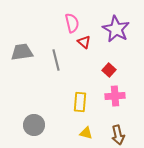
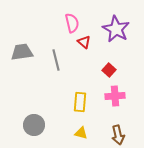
yellow triangle: moved 5 px left
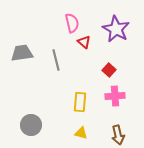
gray trapezoid: moved 1 px down
gray circle: moved 3 px left
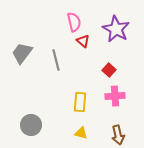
pink semicircle: moved 2 px right, 1 px up
red triangle: moved 1 px left, 1 px up
gray trapezoid: rotated 45 degrees counterclockwise
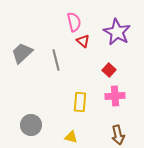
purple star: moved 1 px right, 3 px down
gray trapezoid: rotated 10 degrees clockwise
yellow triangle: moved 10 px left, 4 px down
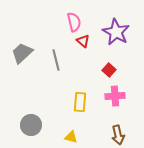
purple star: moved 1 px left
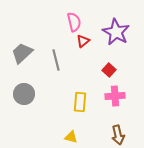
red triangle: rotated 40 degrees clockwise
gray circle: moved 7 px left, 31 px up
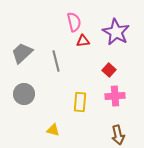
red triangle: rotated 32 degrees clockwise
gray line: moved 1 px down
yellow triangle: moved 18 px left, 7 px up
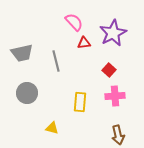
pink semicircle: rotated 30 degrees counterclockwise
purple star: moved 3 px left, 1 px down; rotated 16 degrees clockwise
red triangle: moved 1 px right, 2 px down
gray trapezoid: rotated 150 degrees counterclockwise
gray circle: moved 3 px right, 1 px up
yellow triangle: moved 1 px left, 2 px up
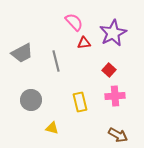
gray trapezoid: rotated 15 degrees counterclockwise
gray circle: moved 4 px right, 7 px down
yellow rectangle: rotated 18 degrees counterclockwise
brown arrow: rotated 48 degrees counterclockwise
